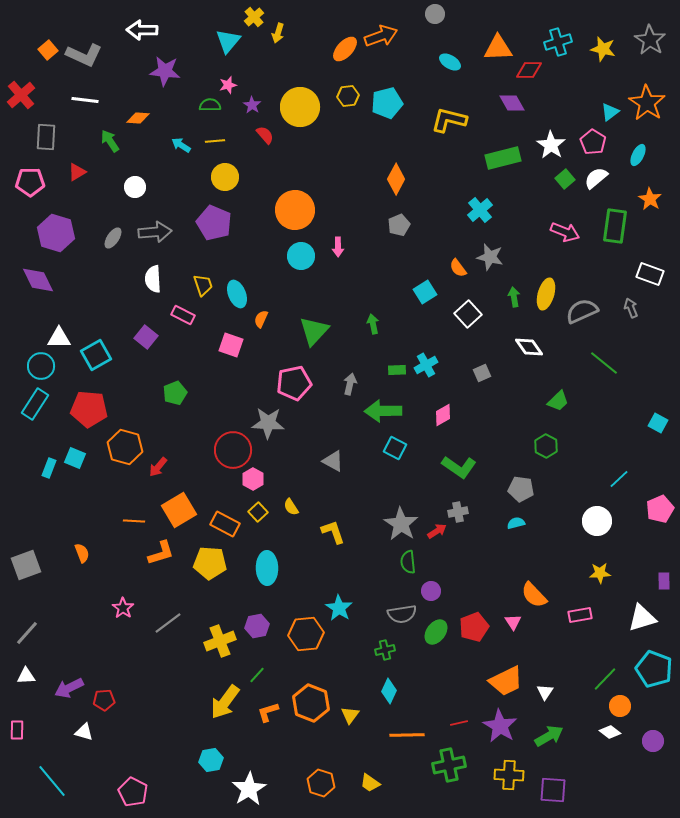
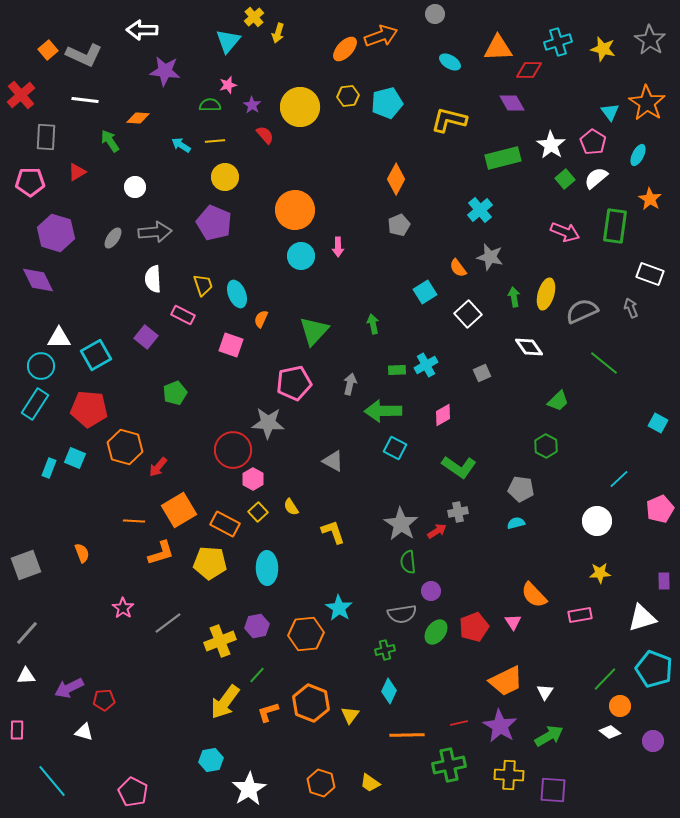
cyan triangle at (610, 112): rotated 30 degrees counterclockwise
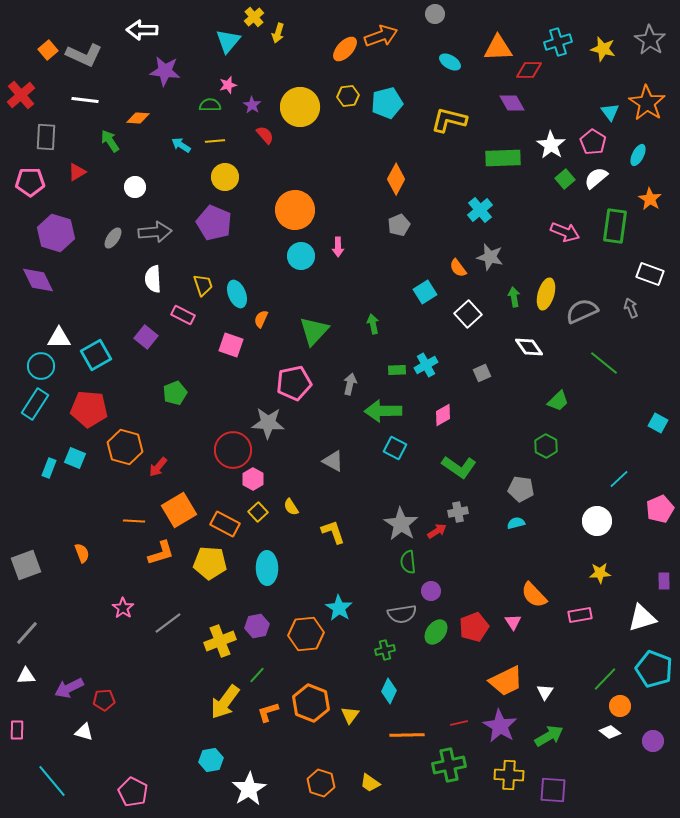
green rectangle at (503, 158): rotated 12 degrees clockwise
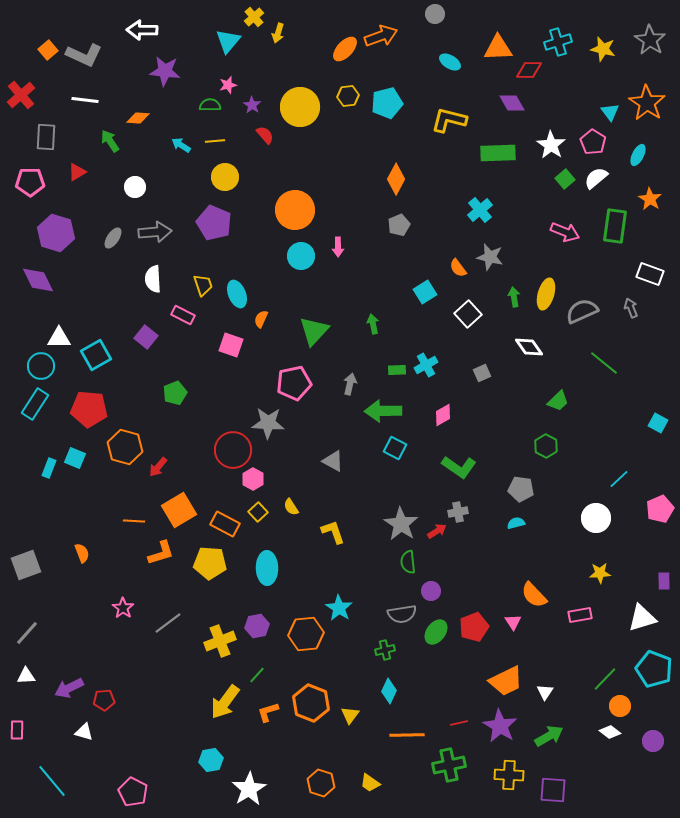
green rectangle at (503, 158): moved 5 px left, 5 px up
white circle at (597, 521): moved 1 px left, 3 px up
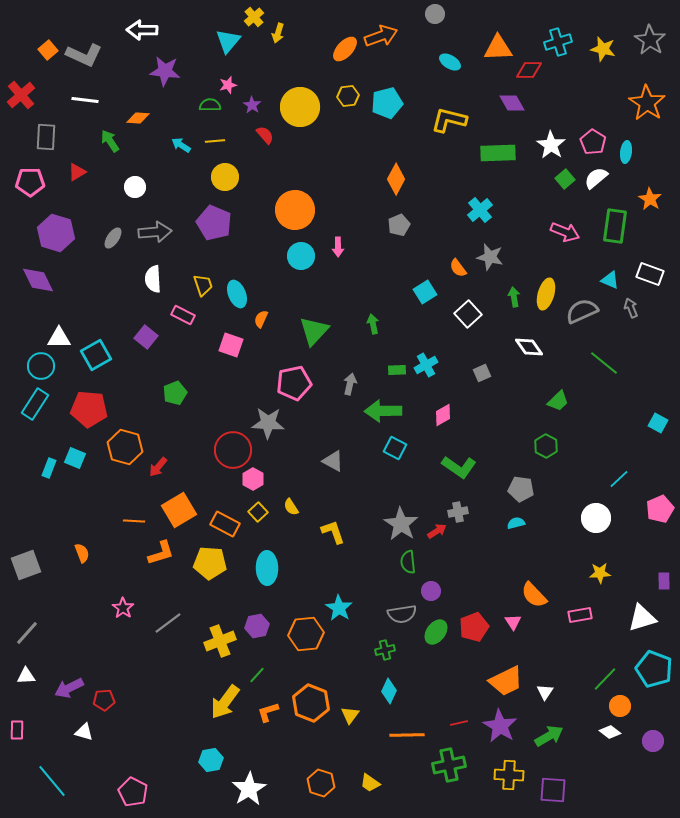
cyan triangle at (610, 112): moved 168 px down; rotated 30 degrees counterclockwise
cyan ellipse at (638, 155): moved 12 px left, 3 px up; rotated 20 degrees counterclockwise
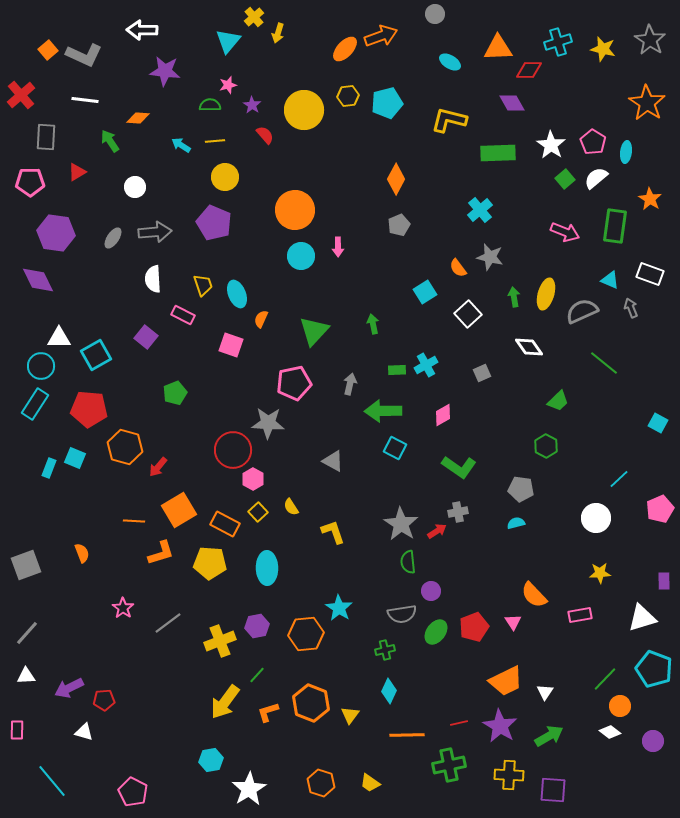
yellow circle at (300, 107): moved 4 px right, 3 px down
purple hexagon at (56, 233): rotated 9 degrees counterclockwise
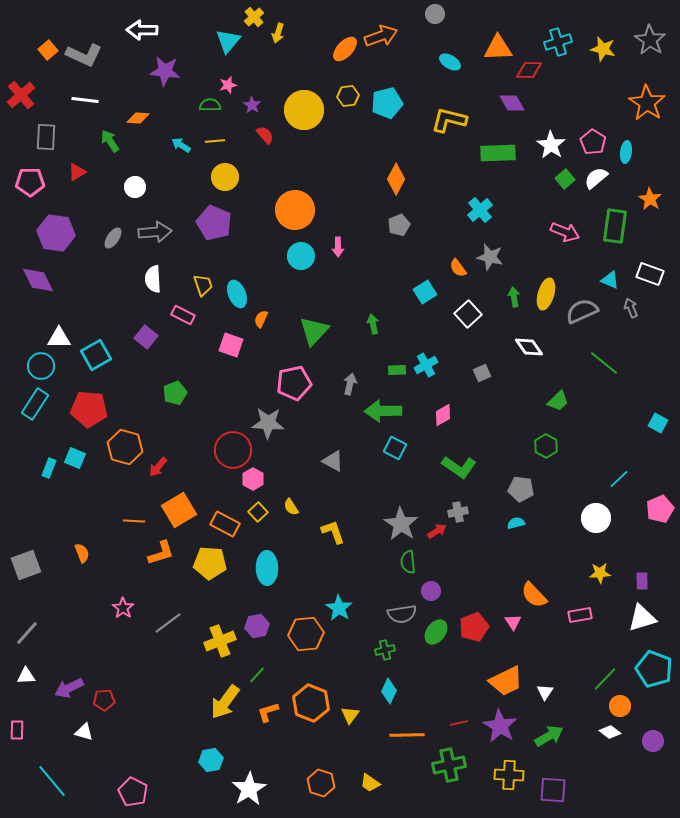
purple rectangle at (664, 581): moved 22 px left
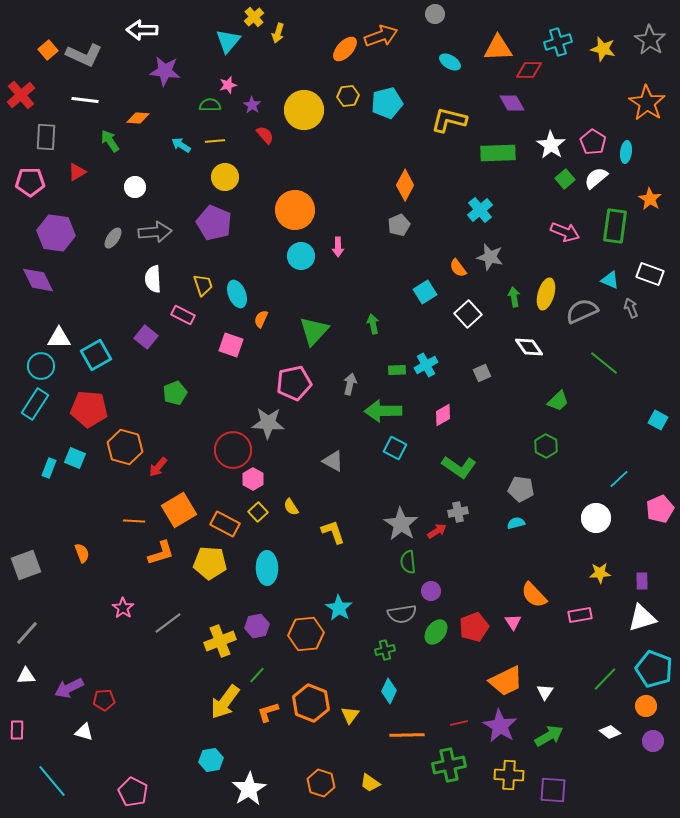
orange diamond at (396, 179): moved 9 px right, 6 px down
cyan square at (658, 423): moved 3 px up
orange circle at (620, 706): moved 26 px right
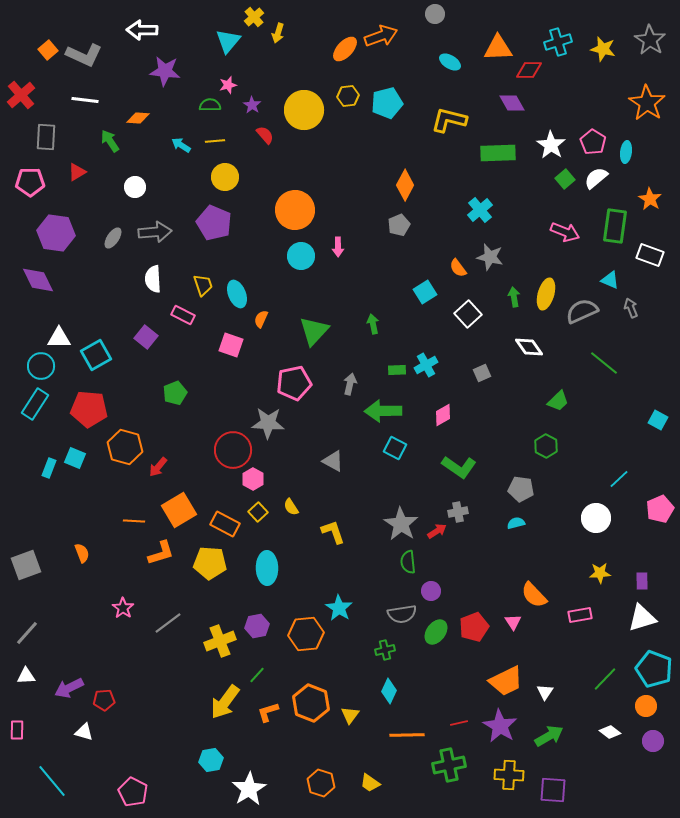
white rectangle at (650, 274): moved 19 px up
